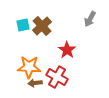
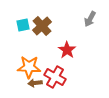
red cross: moved 2 px left
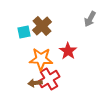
cyan square: moved 1 px right, 7 px down
red star: moved 1 px right, 1 px down
orange star: moved 12 px right, 8 px up
red cross: moved 6 px left, 2 px down; rotated 30 degrees clockwise
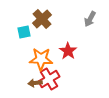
brown cross: moved 7 px up
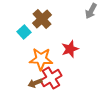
gray arrow: moved 1 px right, 8 px up
cyan square: rotated 32 degrees counterclockwise
red star: moved 2 px right, 2 px up; rotated 18 degrees clockwise
red cross: moved 2 px right, 1 px up
brown arrow: rotated 16 degrees counterclockwise
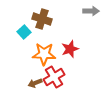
gray arrow: rotated 119 degrees counterclockwise
brown cross: rotated 30 degrees counterclockwise
orange star: moved 3 px right, 5 px up
red cross: moved 3 px right, 1 px up
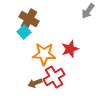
gray arrow: moved 3 px left; rotated 126 degrees clockwise
brown cross: moved 13 px left; rotated 12 degrees clockwise
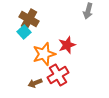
gray arrow: rotated 21 degrees counterclockwise
red star: moved 3 px left, 4 px up
orange star: rotated 20 degrees counterclockwise
red cross: moved 4 px right, 2 px up
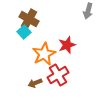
orange star: rotated 10 degrees counterclockwise
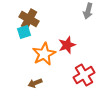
cyan square: rotated 24 degrees clockwise
red cross: moved 26 px right
